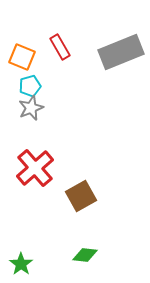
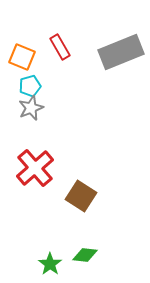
brown square: rotated 28 degrees counterclockwise
green star: moved 29 px right
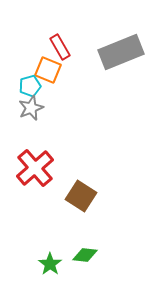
orange square: moved 26 px right, 13 px down
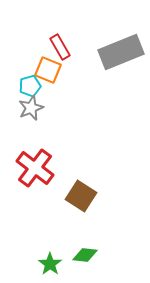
red cross: rotated 12 degrees counterclockwise
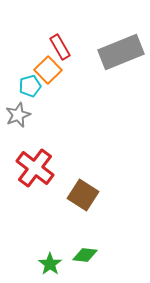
orange square: rotated 24 degrees clockwise
gray star: moved 13 px left, 7 px down
brown square: moved 2 px right, 1 px up
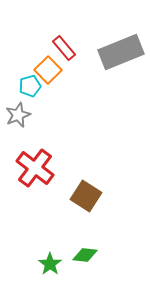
red rectangle: moved 4 px right, 1 px down; rotated 10 degrees counterclockwise
brown square: moved 3 px right, 1 px down
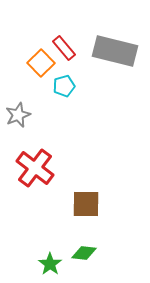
gray rectangle: moved 6 px left, 1 px up; rotated 36 degrees clockwise
orange square: moved 7 px left, 7 px up
cyan pentagon: moved 34 px right
brown square: moved 8 px down; rotated 32 degrees counterclockwise
green diamond: moved 1 px left, 2 px up
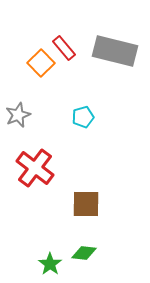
cyan pentagon: moved 19 px right, 31 px down
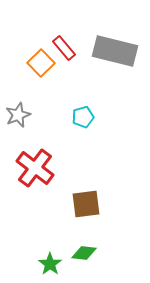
brown square: rotated 8 degrees counterclockwise
